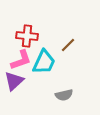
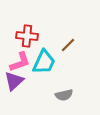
pink L-shape: moved 1 px left, 2 px down
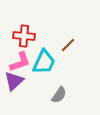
red cross: moved 3 px left
gray semicircle: moved 5 px left; rotated 42 degrees counterclockwise
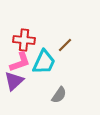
red cross: moved 4 px down
brown line: moved 3 px left
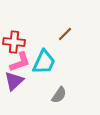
red cross: moved 10 px left, 2 px down
brown line: moved 11 px up
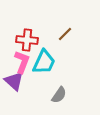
red cross: moved 13 px right, 2 px up
pink L-shape: moved 2 px right; rotated 50 degrees counterclockwise
purple triangle: rotated 35 degrees counterclockwise
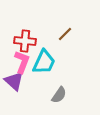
red cross: moved 2 px left, 1 px down
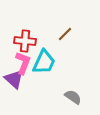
pink L-shape: moved 1 px right, 1 px down
purple triangle: moved 2 px up
gray semicircle: moved 14 px right, 2 px down; rotated 90 degrees counterclockwise
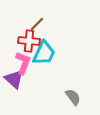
brown line: moved 28 px left, 10 px up
red cross: moved 4 px right
cyan trapezoid: moved 9 px up
gray semicircle: rotated 18 degrees clockwise
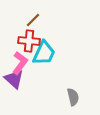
brown line: moved 4 px left, 4 px up
pink L-shape: moved 3 px left; rotated 15 degrees clockwise
gray semicircle: rotated 24 degrees clockwise
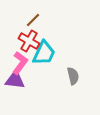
red cross: rotated 25 degrees clockwise
purple triangle: moved 1 px right, 1 px down; rotated 35 degrees counterclockwise
gray semicircle: moved 21 px up
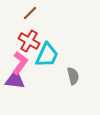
brown line: moved 3 px left, 7 px up
cyan trapezoid: moved 3 px right, 2 px down
